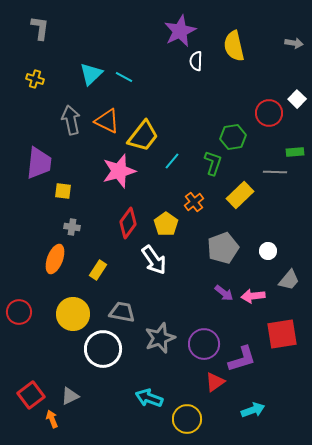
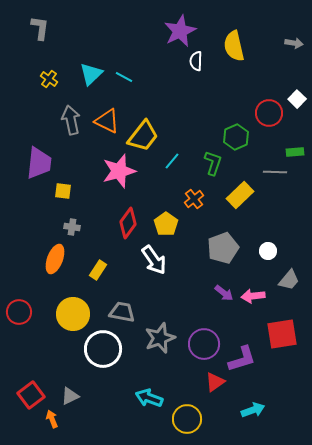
yellow cross at (35, 79): moved 14 px right; rotated 18 degrees clockwise
green hexagon at (233, 137): moved 3 px right; rotated 15 degrees counterclockwise
orange cross at (194, 202): moved 3 px up
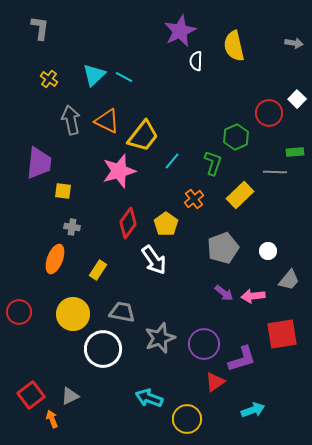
cyan triangle at (91, 74): moved 3 px right, 1 px down
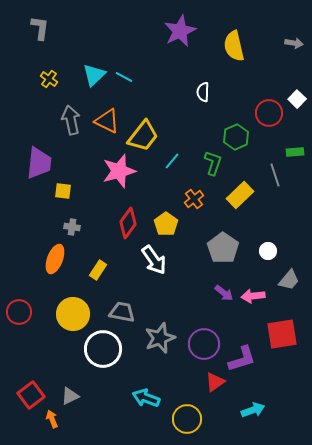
white semicircle at (196, 61): moved 7 px right, 31 px down
gray line at (275, 172): moved 3 px down; rotated 70 degrees clockwise
gray pentagon at (223, 248): rotated 16 degrees counterclockwise
cyan arrow at (149, 398): moved 3 px left
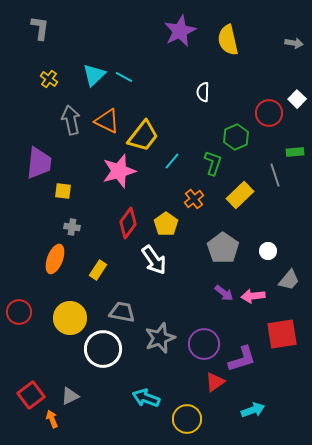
yellow semicircle at (234, 46): moved 6 px left, 6 px up
yellow circle at (73, 314): moved 3 px left, 4 px down
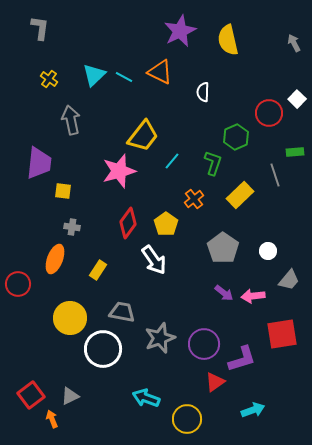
gray arrow at (294, 43): rotated 126 degrees counterclockwise
orange triangle at (107, 121): moved 53 px right, 49 px up
red circle at (19, 312): moved 1 px left, 28 px up
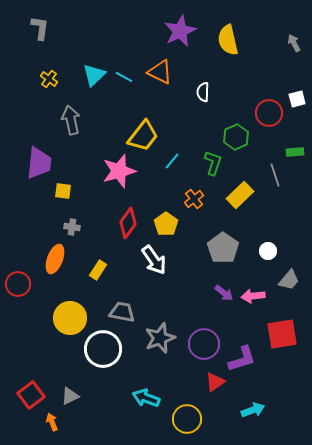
white square at (297, 99): rotated 30 degrees clockwise
orange arrow at (52, 419): moved 3 px down
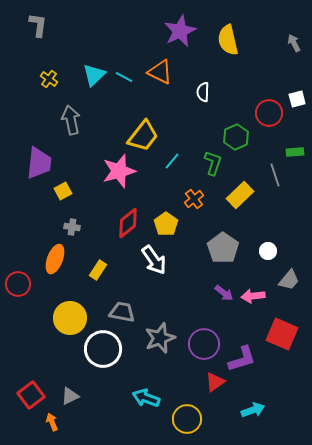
gray L-shape at (40, 28): moved 2 px left, 3 px up
yellow square at (63, 191): rotated 36 degrees counterclockwise
red diamond at (128, 223): rotated 16 degrees clockwise
red square at (282, 334): rotated 32 degrees clockwise
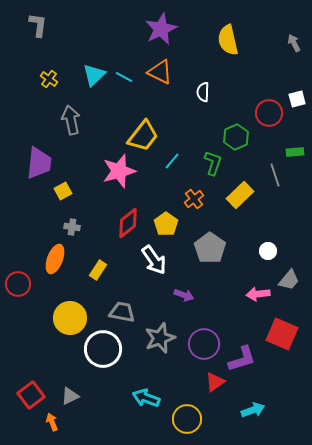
purple star at (180, 31): moved 19 px left, 2 px up
gray pentagon at (223, 248): moved 13 px left
purple arrow at (224, 293): moved 40 px left, 2 px down; rotated 18 degrees counterclockwise
pink arrow at (253, 296): moved 5 px right, 2 px up
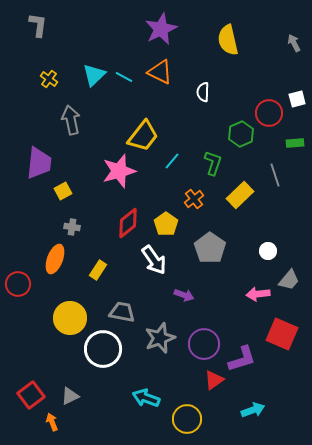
green hexagon at (236, 137): moved 5 px right, 3 px up
green rectangle at (295, 152): moved 9 px up
red triangle at (215, 382): moved 1 px left, 2 px up
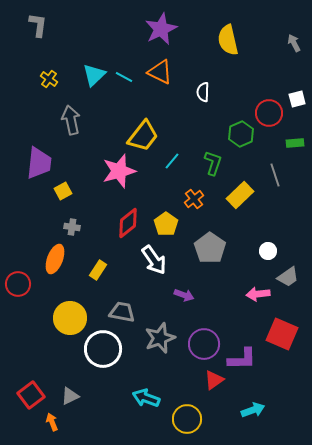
gray trapezoid at (289, 280): moved 1 px left, 3 px up; rotated 15 degrees clockwise
purple L-shape at (242, 359): rotated 16 degrees clockwise
